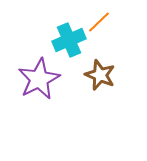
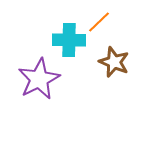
cyan cross: rotated 24 degrees clockwise
brown star: moved 14 px right, 13 px up
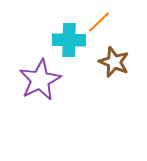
purple star: moved 1 px right, 1 px down
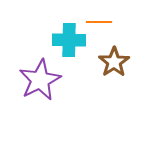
orange line: rotated 45 degrees clockwise
brown star: rotated 16 degrees clockwise
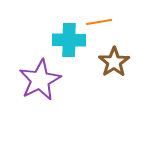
orange line: rotated 10 degrees counterclockwise
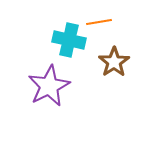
cyan cross: rotated 12 degrees clockwise
purple star: moved 9 px right, 6 px down
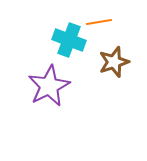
cyan cross: rotated 8 degrees clockwise
brown star: rotated 16 degrees clockwise
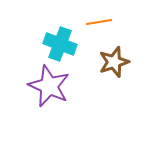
cyan cross: moved 9 px left, 4 px down
purple star: rotated 21 degrees counterclockwise
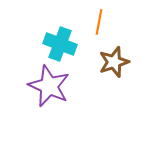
orange line: rotated 70 degrees counterclockwise
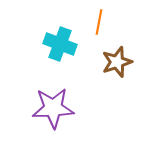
brown star: moved 3 px right
purple star: moved 4 px right, 22 px down; rotated 27 degrees counterclockwise
